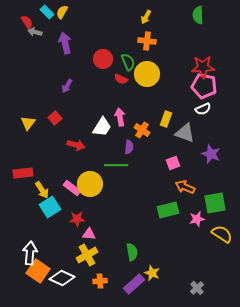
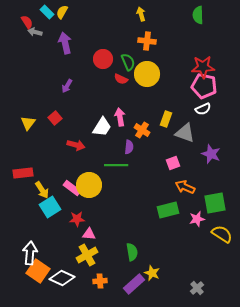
yellow arrow at (146, 17): moved 5 px left, 3 px up; rotated 136 degrees clockwise
yellow circle at (90, 184): moved 1 px left, 1 px down
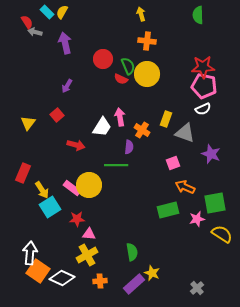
green semicircle at (128, 62): moved 4 px down
red square at (55, 118): moved 2 px right, 3 px up
red rectangle at (23, 173): rotated 60 degrees counterclockwise
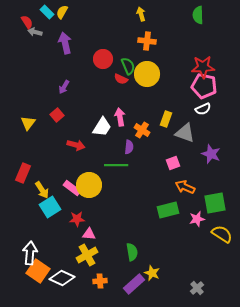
purple arrow at (67, 86): moved 3 px left, 1 px down
